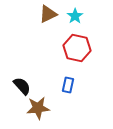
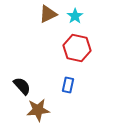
brown star: moved 2 px down
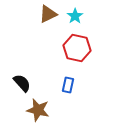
black semicircle: moved 3 px up
brown star: rotated 20 degrees clockwise
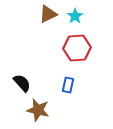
red hexagon: rotated 16 degrees counterclockwise
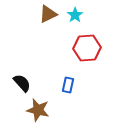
cyan star: moved 1 px up
red hexagon: moved 10 px right
